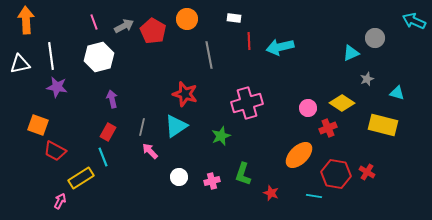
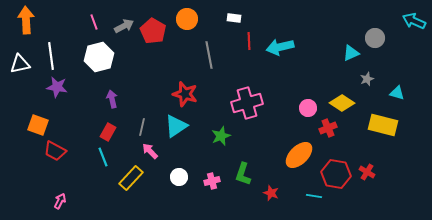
yellow rectangle at (81, 178): moved 50 px right; rotated 15 degrees counterclockwise
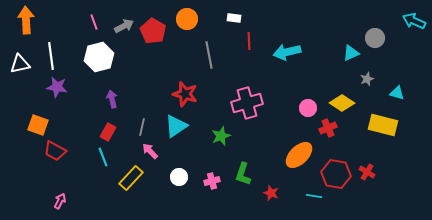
cyan arrow at (280, 47): moved 7 px right, 5 px down
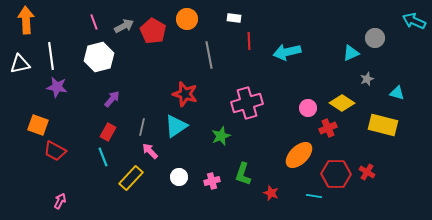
purple arrow at (112, 99): rotated 54 degrees clockwise
red hexagon at (336, 174): rotated 8 degrees counterclockwise
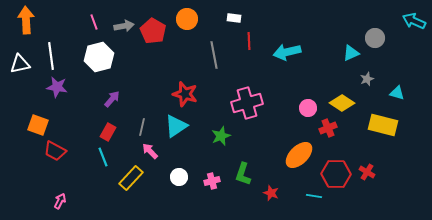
gray arrow at (124, 26): rotated 18 degrees clockwise
gray line at (209, 55): moved 5 px right
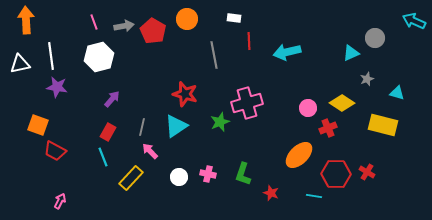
green star at (221, 136): moved 1 px left, 14 px up
pink cross at (212, 181): moved 4 px left, 7 px up; rotated 28 degrees clockwise
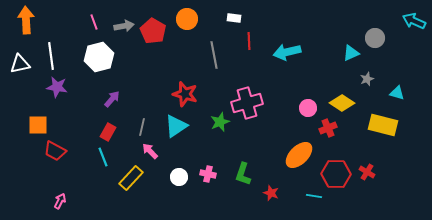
orange square at (38, 125): rotated 20 degrees counterclockwise
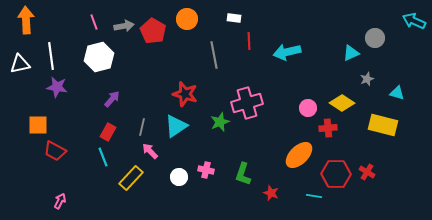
red cross at (328, 128): rotated 18 degrees clockwise
pink cross at (208, 174): moved 2 px left, 4 px up
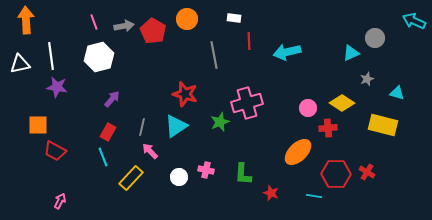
orange ellipse at (299, 155): moved 1 px left, 3 px up
green L-shape at (243, 174): rotated 15 degrees counterclockwise
